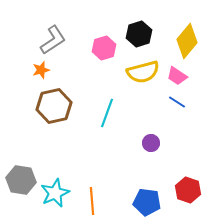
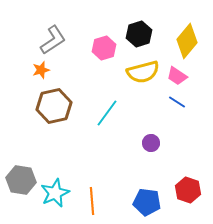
cyan line: rotated 16 degrees clockwise
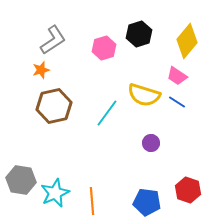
yellow semicircle: moved 1 px right, 23 px down; rotated 32 degrees clockwise
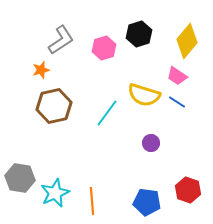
gray L-shape: moved 8 px right
gray hexagon: moved 1 px left, 2 px up
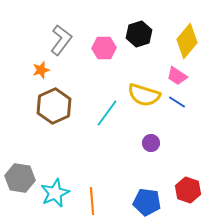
gray L-shape: rotated 20 degrees counterclockwise
pink hexagon: rotated 15 degrees clockwise
brown hexagon: rotated 12 degrees counterclockwise
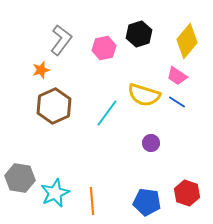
pink hexagon: rotated 10 degrees counterclockwise
red hexagon: moved 1 px left, 3 px down
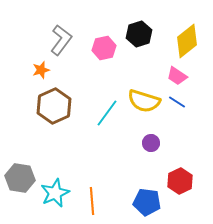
yellow diamond: rotated 12 degrees clockwise
yellow semicircle: moved 6 px down
red hexagon: moved 7 px left, 12 px up; rotated 15 degrees clockwise
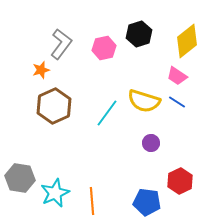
gray L-shape: moved 4 px down
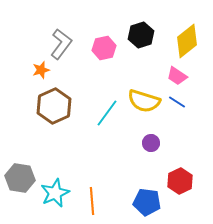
black hexagon: moved 2 px right, 1 px down
